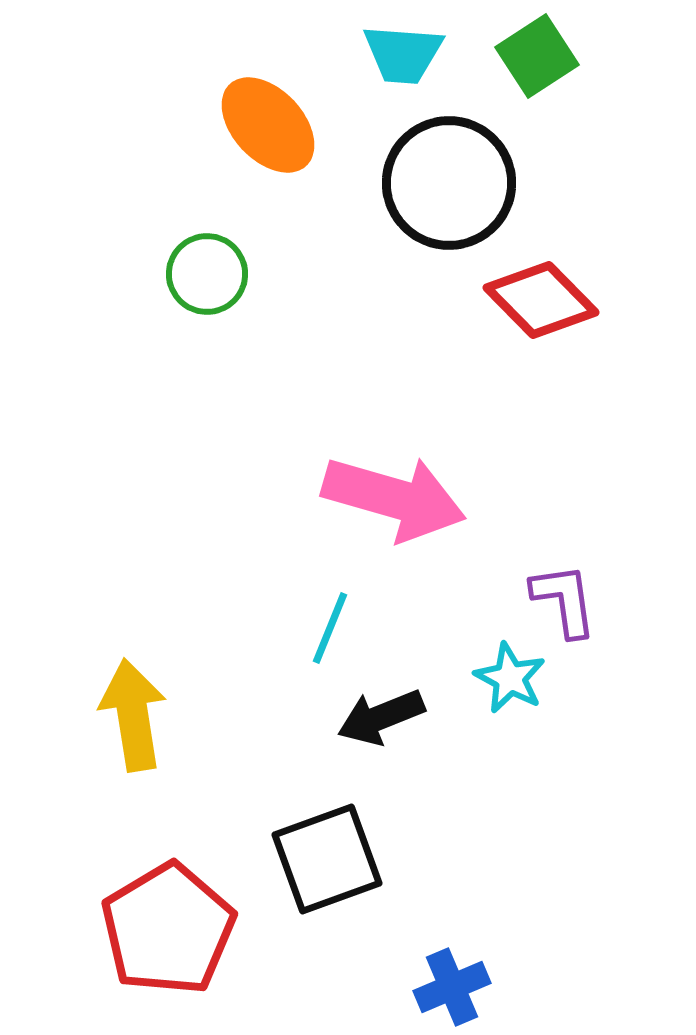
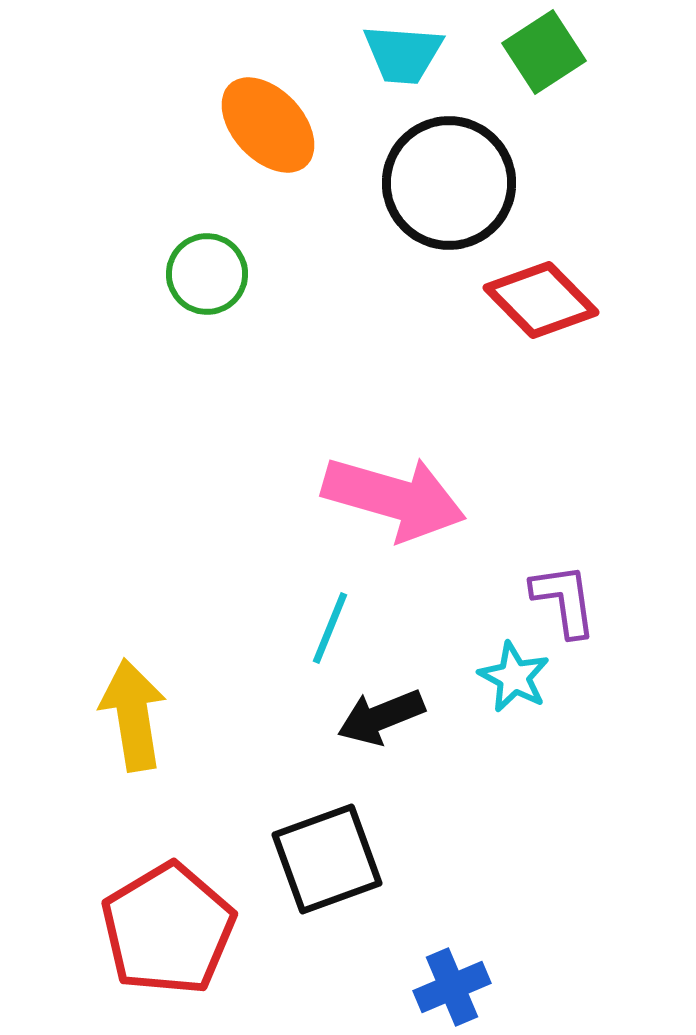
green square: moved 7 px right, 4 px up
cyan star: moved 4 px right, 1 px up
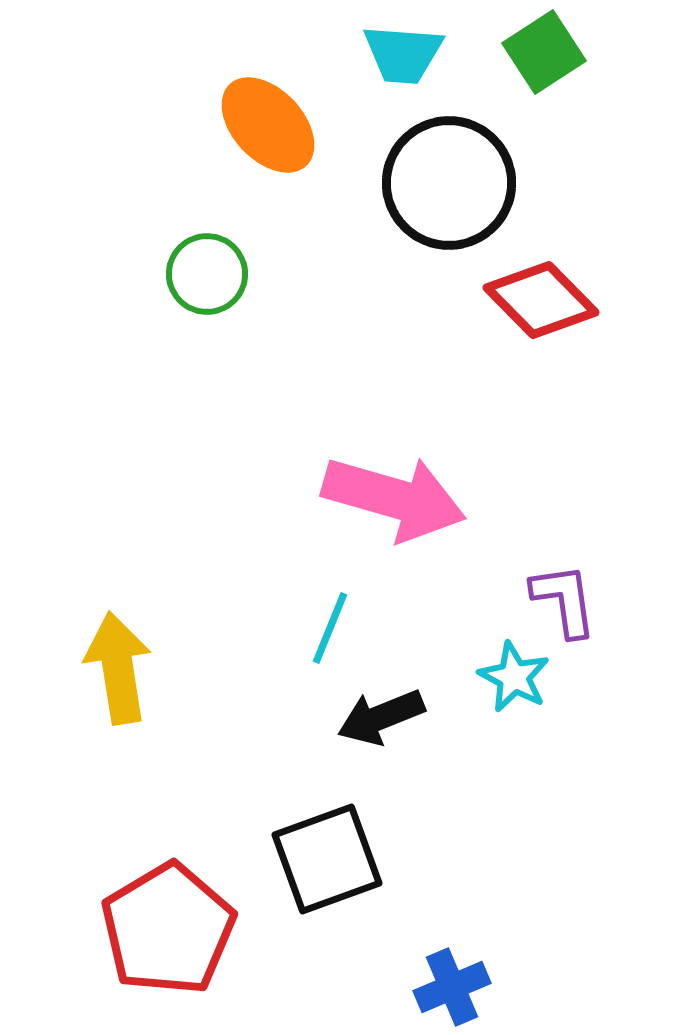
yellow arrow: moved 15 px left, 47 px up
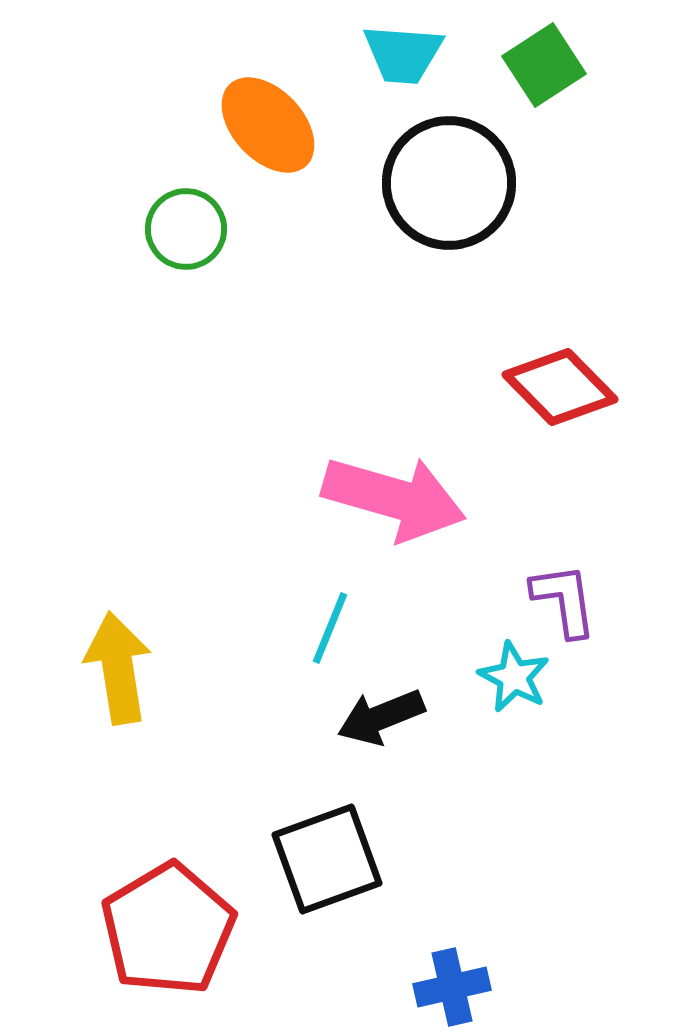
green square: moved 13 px down
green circle: moved 21 px left, 45 px up
red diamond: moved 19 px right, 87 px down
blue cross: rotated 10 degrees clockwise
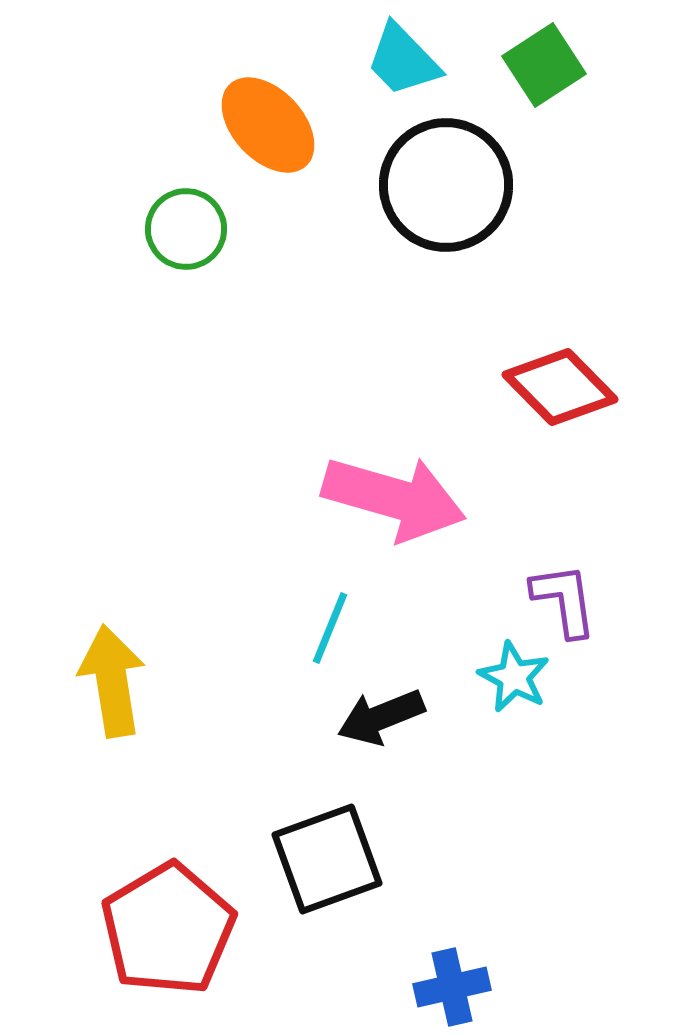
cyan trapezoid: moved 6 px down; rotated 42 degrees clockwise
black circle: moved 3 px left, 2 px down
yellow arrow: moved 6 px left, 13 px down
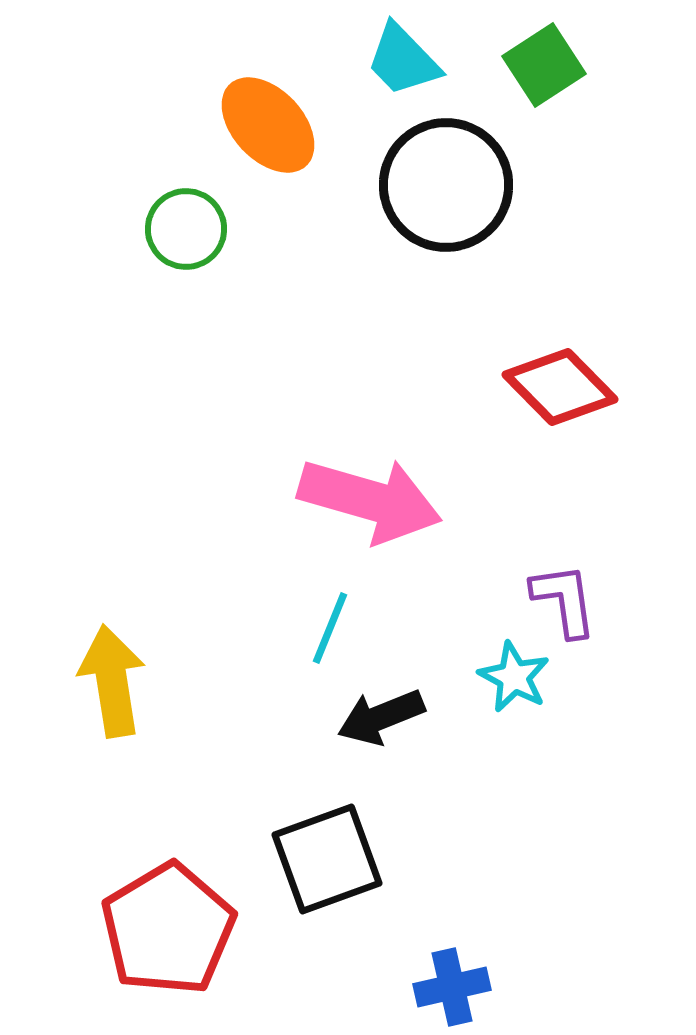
pink arrow: moved 24 px left, 2 px down
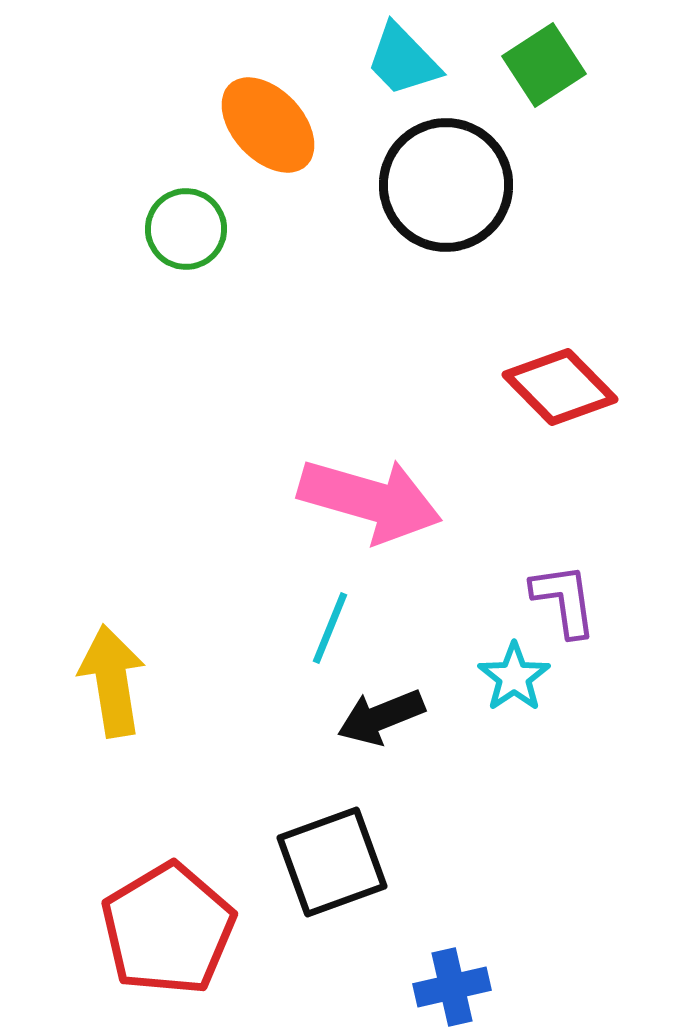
cyan star: rotated 10 degrees clockwise
black square: moved 5 px right, 3 px down
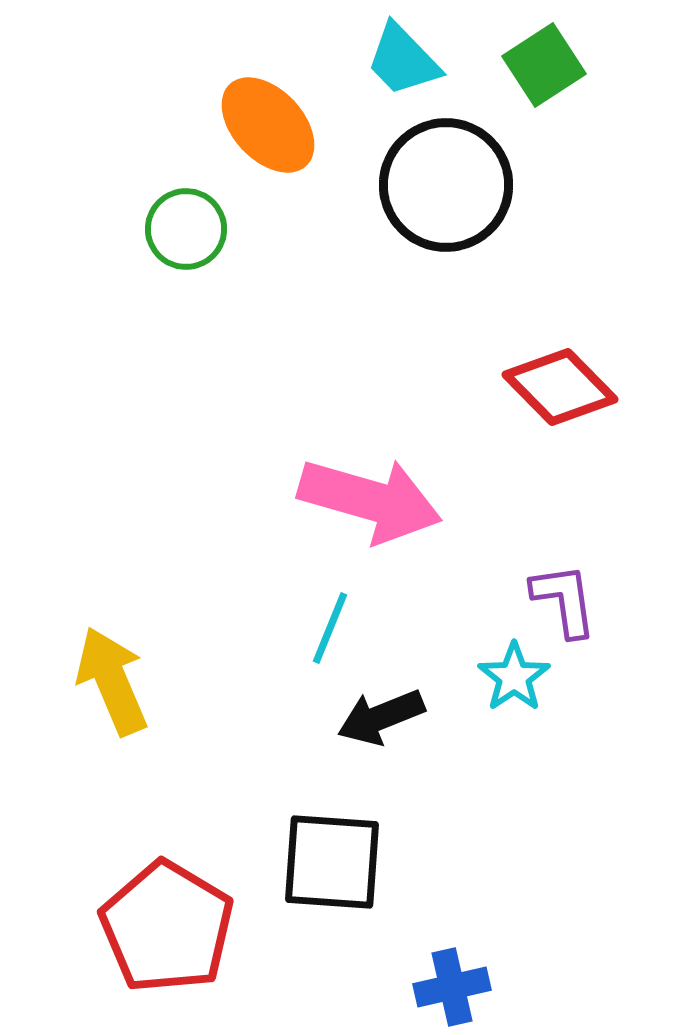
yellow arrow: rotated 14 degrees counterclockwise
black square: rotated 24 degrees clockwise
red pentagon: moved 1 px left, 2 px up; rotated 10 degrees counterclockwise
